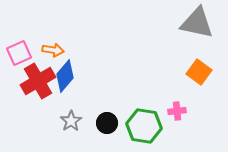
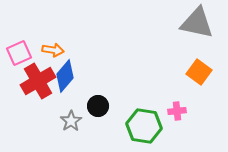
black circle: moved 9 px left, 17 px up
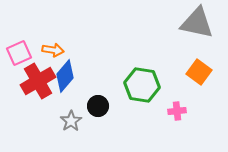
green hexagon: moved 2 px left, 41 px up
